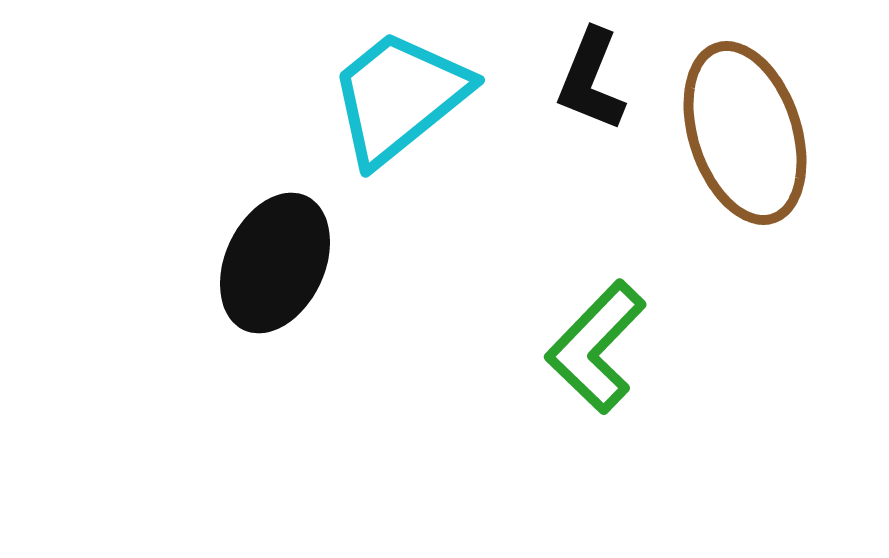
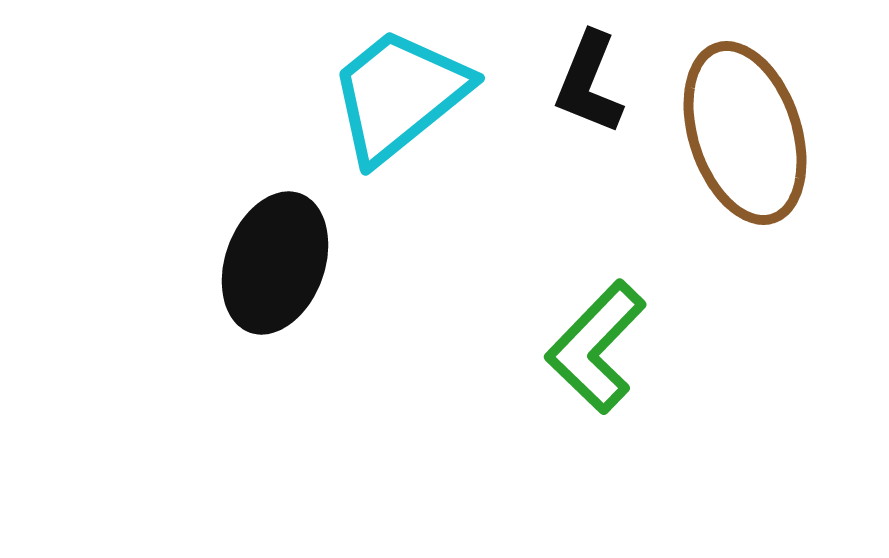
black L-shape: moved 2 px left, 3 px down
cyan trapezoid: moved 2 px up
black ellipse: rotated 5 degrees counterclockwise
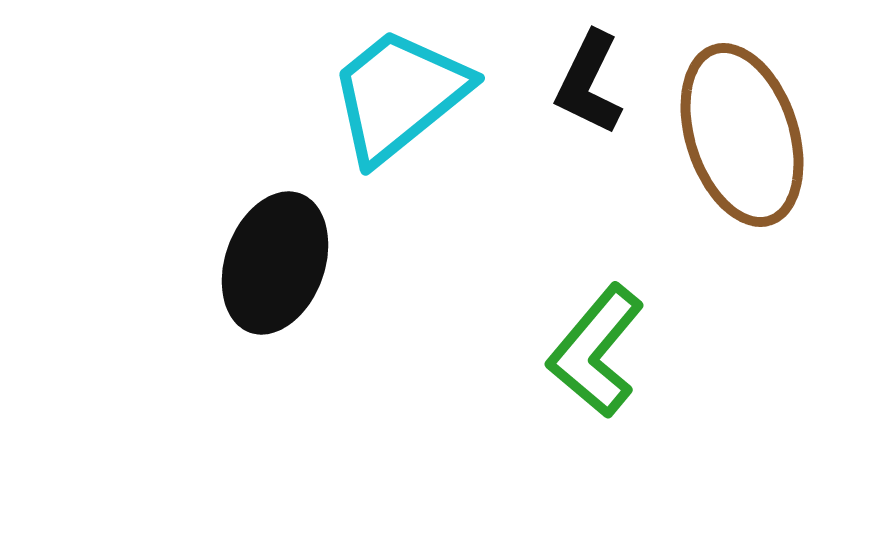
black L-shape: rotated 4 degrees clockwise
brown ellipse: moved 3 px left, 2 px down
green L-shape: moved 4 px down; rotated 4 degrees counterclockwise
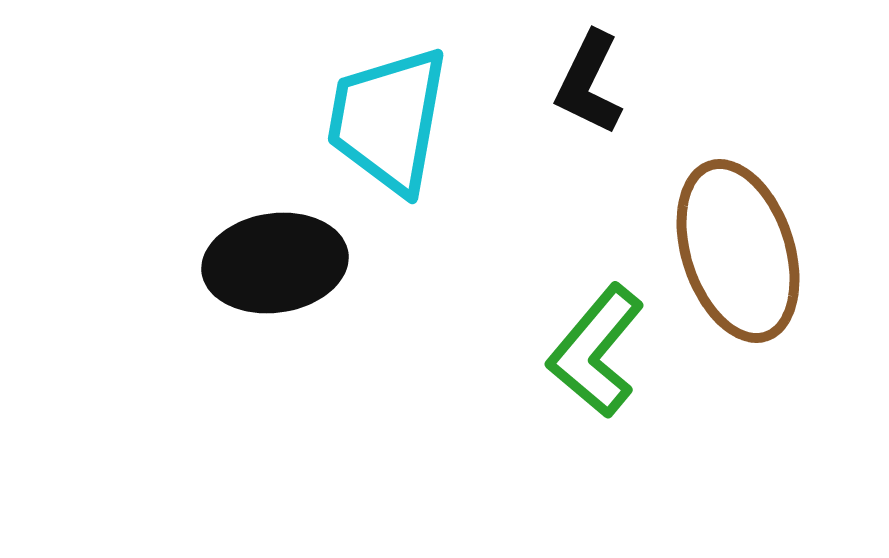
cyan trapezoid: moved 11 px left, 25 px down; rotated 41 degrees counterclockwise
brown ellipse: moved 4 px left, 116 px down
black ellipse: rotated 62 degrees clockwise
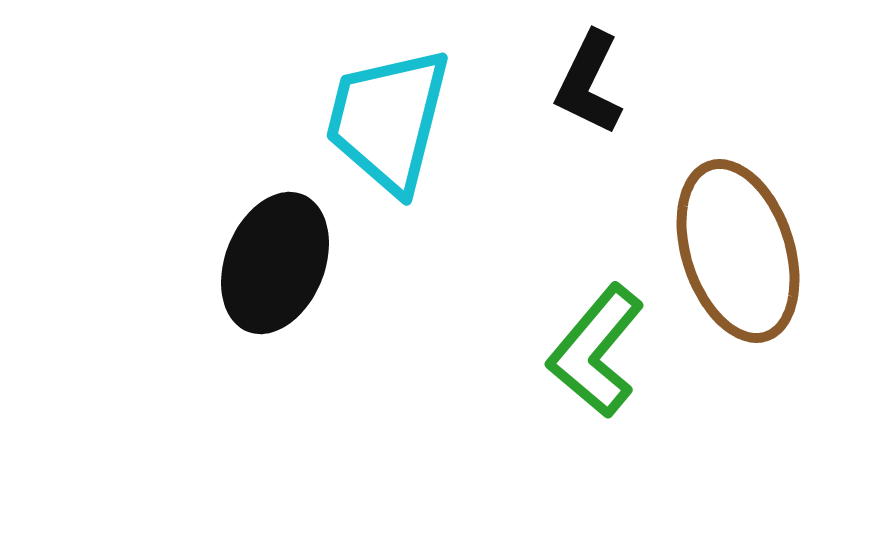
cyan trapezoid: rotated 4 degrees clockwise
black ellipse: rotated 60 degrees counterclockwise
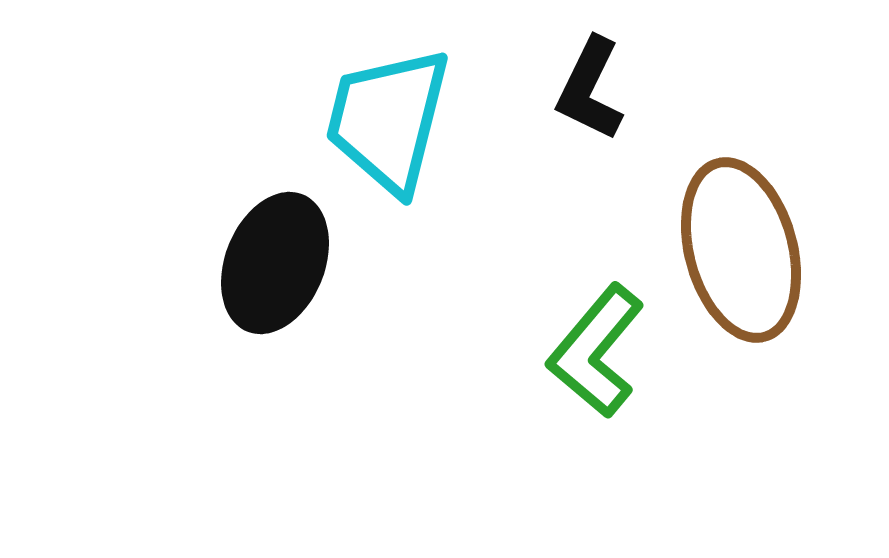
black L-shape: moved 1 px right, 6 px down
brown ellipse: moved 3 px right, 1 px up; rotated 3 degrees clockwise
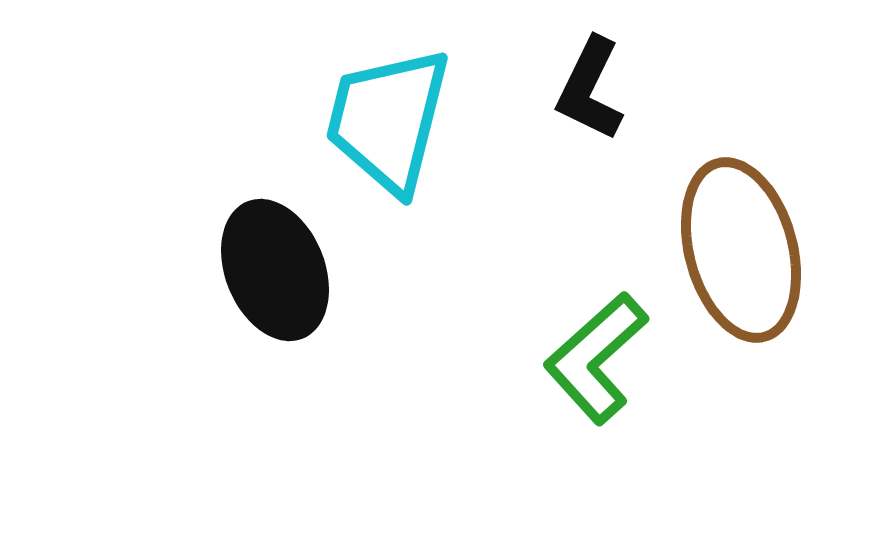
black ellipse: moved 7 px down; rotated 44 degrees counterclockwise
green L-shape: moved 7 px down; rotated 8 degrees clockwise
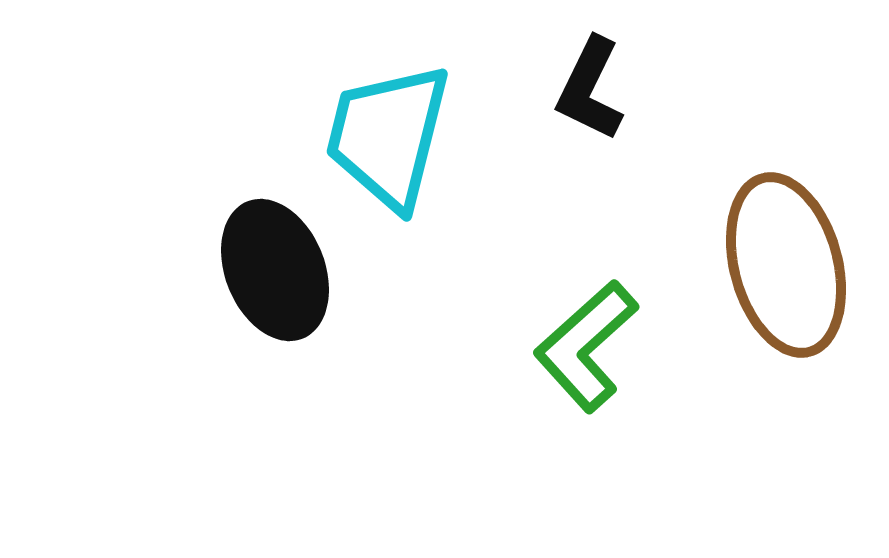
cyan trapezoid: moved 16 px down
brown ellipse: moved 45 px right, 15 px down
green L-shape: moved 10 px left, 12 px up
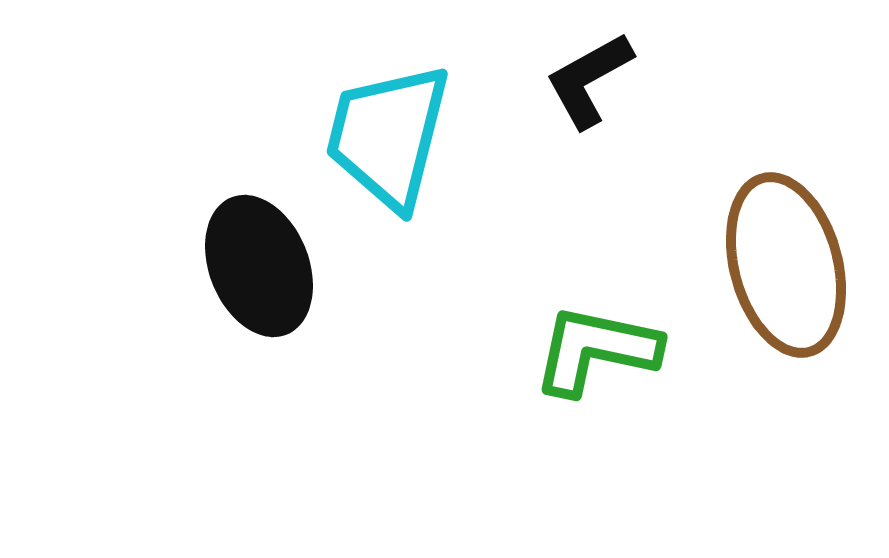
black L-shape: moved 1 px left, 9 px up; rotated 35 degrees clockwise
black ellipse: moved 16 px left, 4 px up
green L-shape: moved 10 px right, 4 px down; rotated 54 degrees clockwise
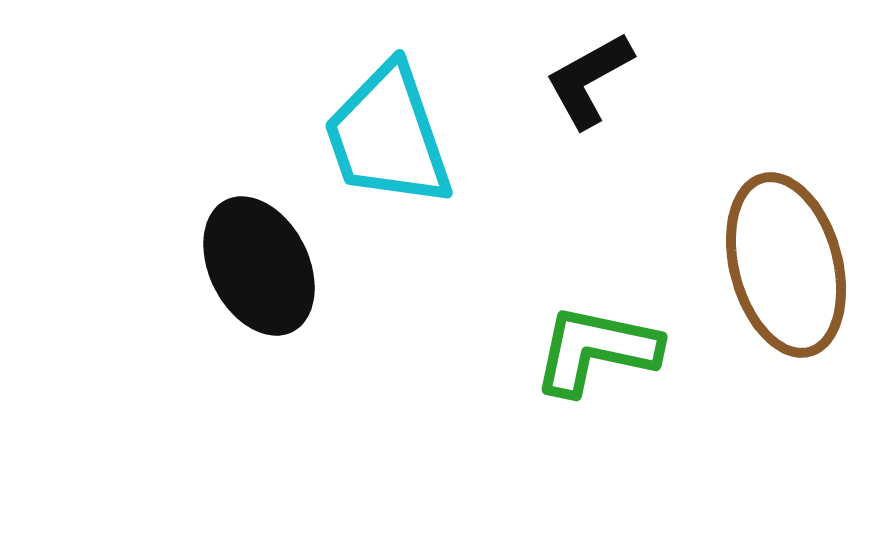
cyan trapezoid: rotated 33 degrees counterclockwise
black ellipse: rotated 5 degrees counterclockwise
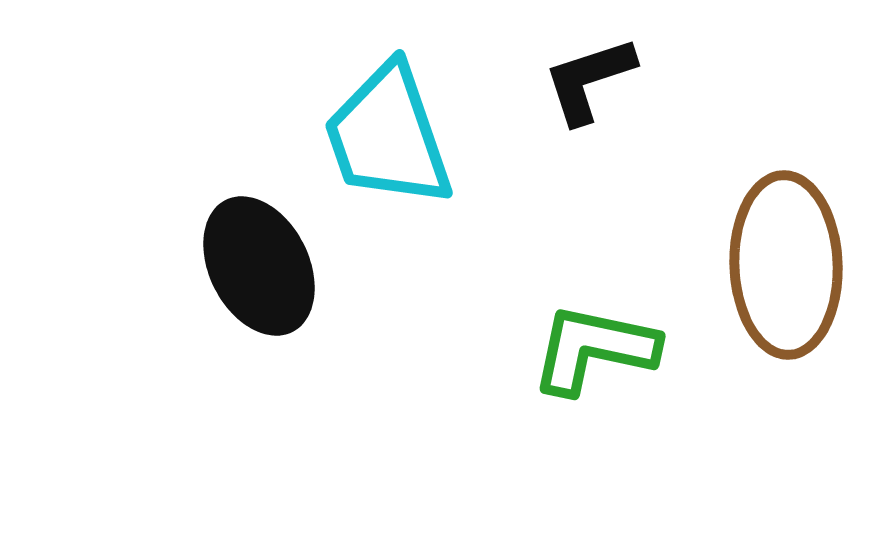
black L-shape: rotated 11 degrees clockwise
brown ellipse: rotated 13 degrees clockwise
green L-shape: moved 2 px left, 1 px up
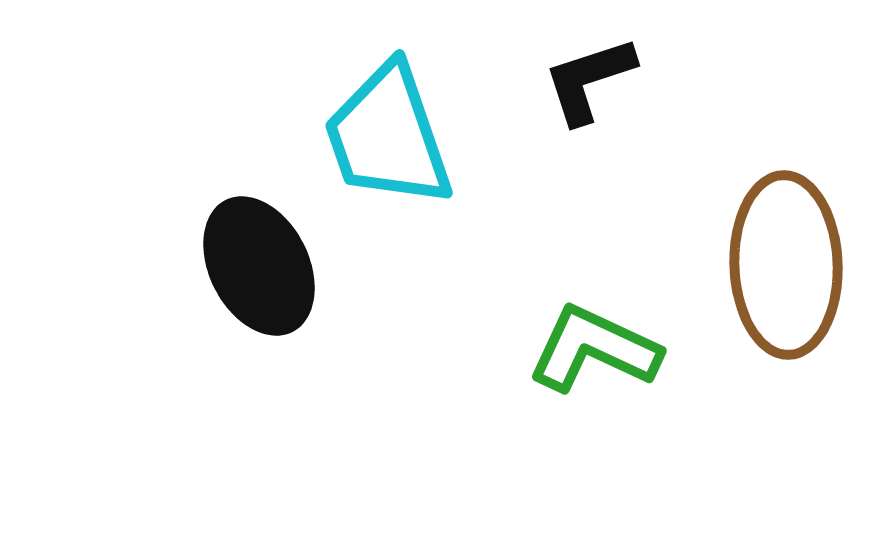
green L-shape: rotated 13 degrees clockwise
